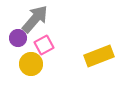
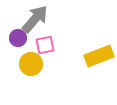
pink square: moved 1 px right; rotated 18 degrees clockwise
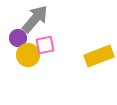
yellow circle: moved 3 px left, 9 px up
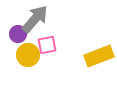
purple circle: moved 4 px up
pink square: moved 2 px right
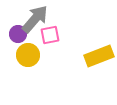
pink square: moved 3 px right, 10 px up
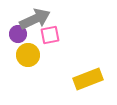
gray arrow: rotated 24 degrees clockwise
yellow rectangle: moved 11 px left, 23 px down
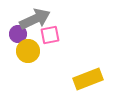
yellow circle: moved 4 px up
